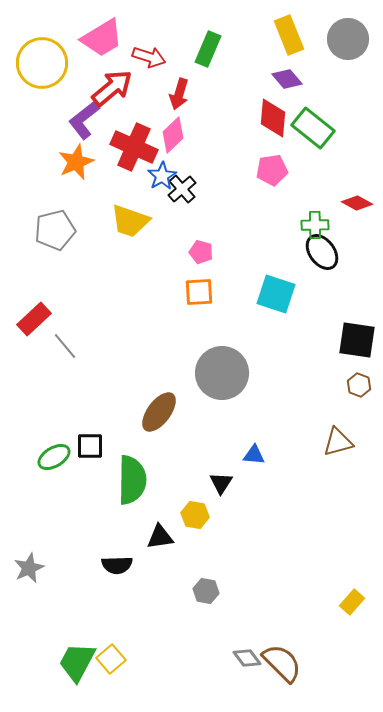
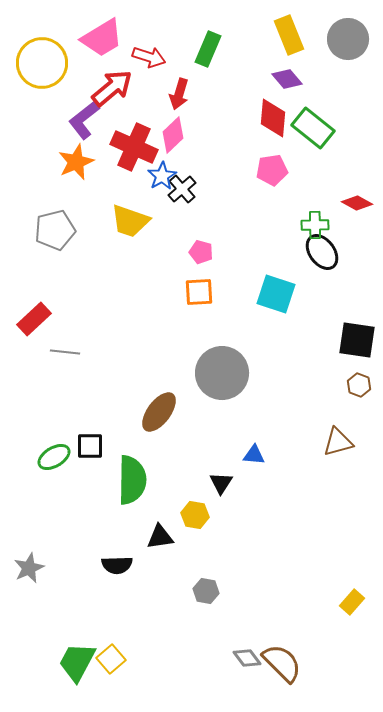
gray line at (65, 346): moved 6 px down; rotated 44 degrees counterclockwise
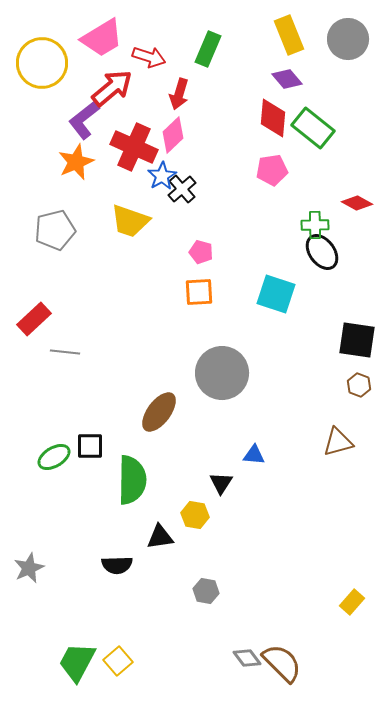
yellow square at (111, 659): moved 7 px right, 2 px down
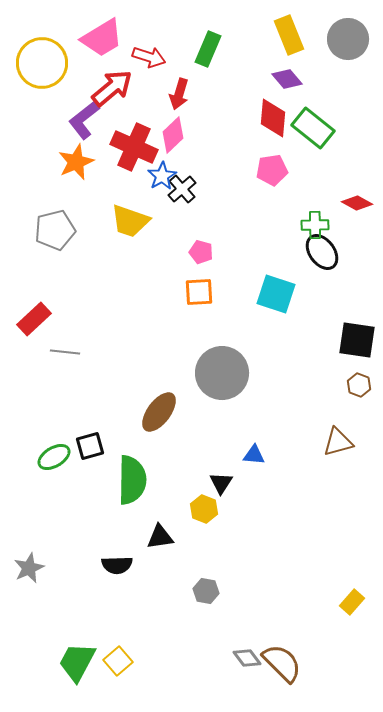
black square at (90, 446): rotated 16 degrees counterclockwise
yellow hexagon at (195, 515): moved 9 px right, 6 px up; rotated 12 degrees clockwise
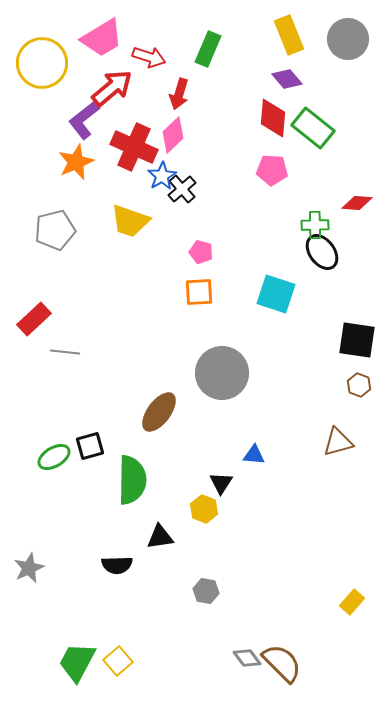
pink pentagon at (272, 170): rotated 12 degrees clockwise
red diamond at (357, 203): rotated 24 degrees counterclockwise
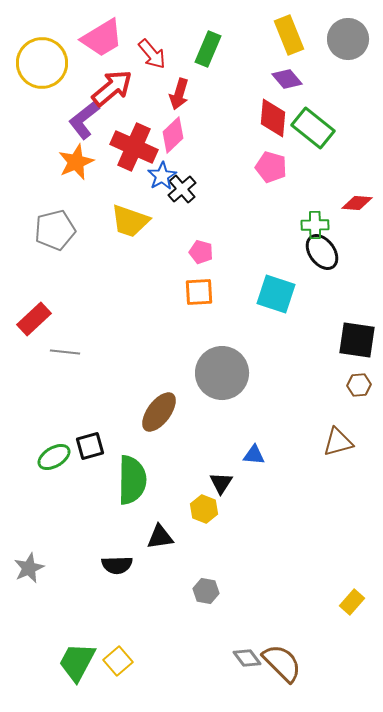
red arrow at (149, 57): moved 3 px right, 3 px up; rotated 32 degrees clockwise
pink pentagon at (272, 170): moved 1 px left, 3 px up; rotated 12 degrees clockwise
brown hexagon at (359, 385): rotated 25 degrees counterclockwise
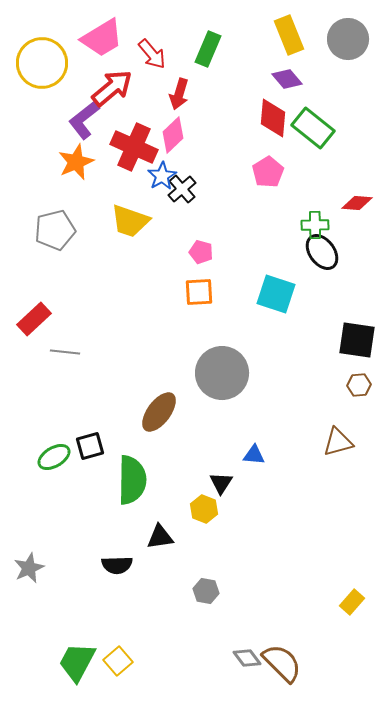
pink pentagon at (271, 167): moved 3 px left, 5 px down; rotated 24 degrees clockwise
